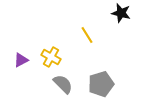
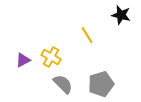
black star: moved 2 px down
purple triangle: moved 2 px right
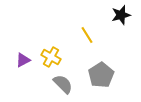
black star: rotated 30 degrees counterclockwise
gray pentagon: moved 9 px up; rotated 15 degrees counterclockwise
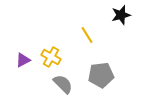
gray pentagon: rotated 25 degrees clockwise
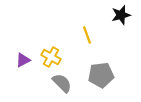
yellow line: rotated 12 degrees clockwise
gray semicircle: moved 1 px left, 1 px up
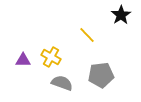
black star: rotated 18 degrees counterclockwise
yellow line: rotated 24 degrees counterclockwise
purple triangle: rotated 28 degrees clockwise
gray semicircle: rotated 25 degrees counterclockwise
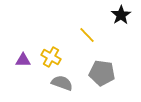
gray pentagon: moved 1 px right, 2 px up; rotated 15 degrees clockwise
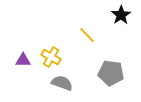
gray pentagon: moved 9 px right
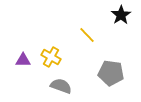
gray semicircle: moved 1 px left, 3 px down
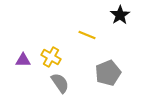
black star: moved 1 px left
yellow line: rotated 24 degrees counterclockwise
gray pentagon: moved 3 px left; rotated 30 degrees counterclockwise
gray semicircle: moved 1 px left, 3 px up; rotated 35 degrees clockwise
